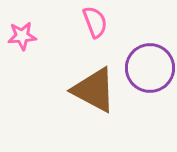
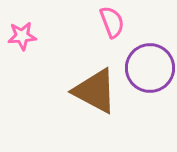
pink semicircle: moved 17 px right
brown triangle: moved 1 px right, 1 px down
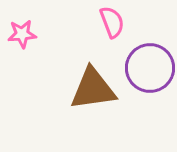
pink star: moved 2 px up
brown triangle: moved 2 px left, 2 px up; rotated 36 degrees counterclockwise
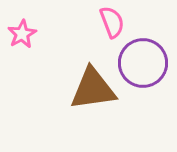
pink star: rotated 24 degrees counterclockwise
purple circle: moved 7 px left, 5 px up
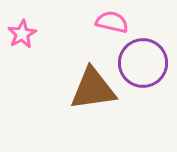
pink semicircle: rotated 56 degrees counterclockwise
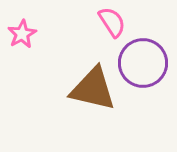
pink semicircle: rotated 44 degrees clockwise
brown triangle: rotated 21 degrees clockwise
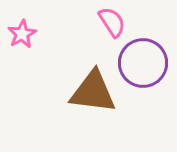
brown triangle: moved 3 px down; rotated 6 degrees counterclockwise
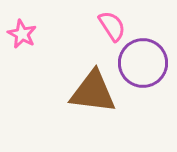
pink semicircle: moved 4 px down
pink star: rotated 16 degrees counterclockwise
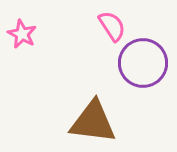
brown triangle: moved 30 px down
